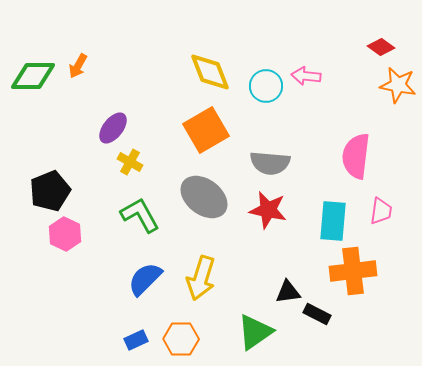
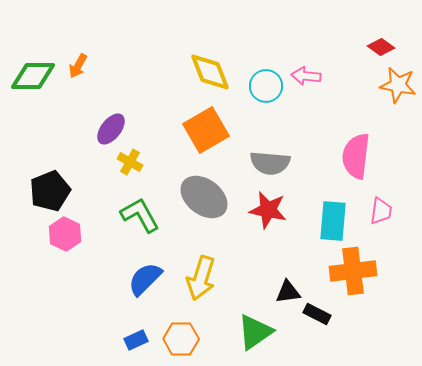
purple ellipse: moved 2 px left, 1 px down
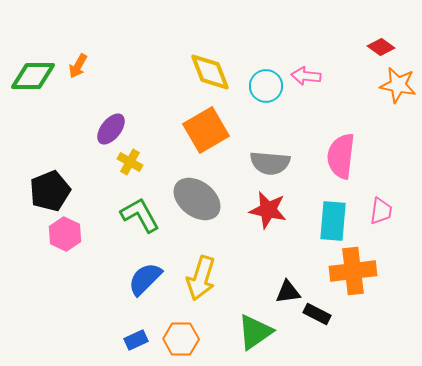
pink semicircle: moved 15 px left
gray ellipse: moved 7 px left, 2 px down
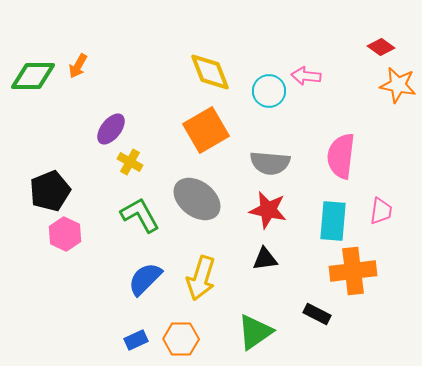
cyan circle: moved 3 px right, 5 px down
black triangle: moved 23 px left, 33 px up
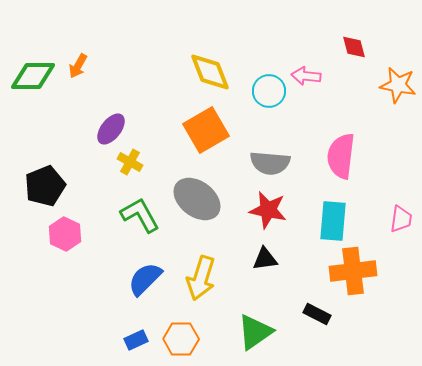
red diamond: moved 27 px left; rotated 40 degrees clockwise
black pentagon: moved 5 px left, 5 px up
pink trapezoid: moved 20 px right, 8 px down
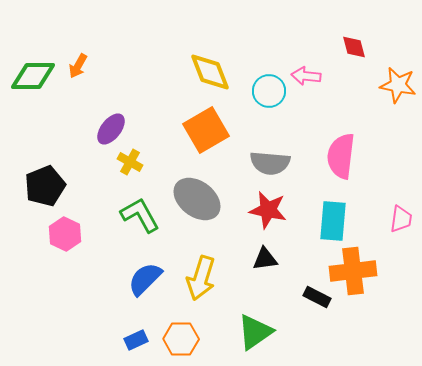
black rectangle: moved 17 px up
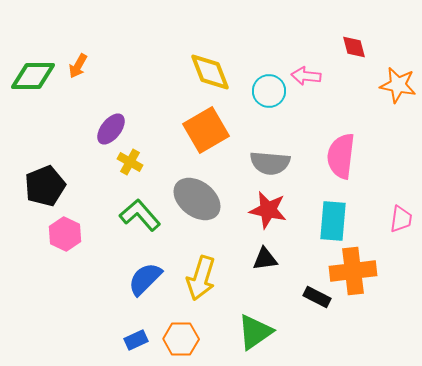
green L-shape: rotated 12 degrees counterclockwise
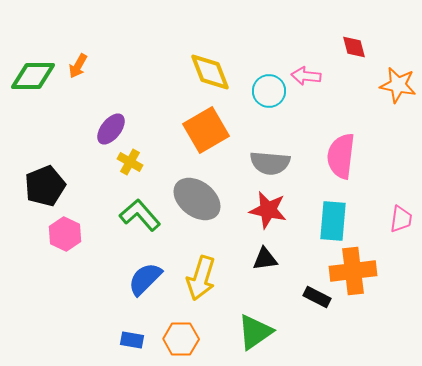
blue rectangle: moved 4 px left; rotated 35 degrees clockwise
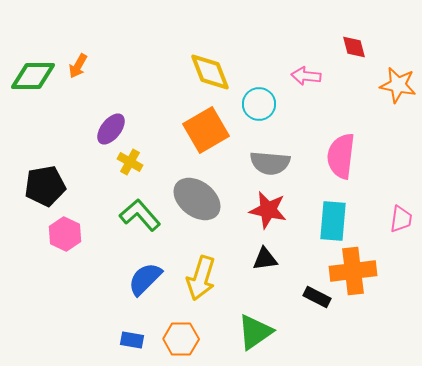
cyan circle: moved 10 px left, 13 px down
black pentagon: rotated 12 degrees clockwise
